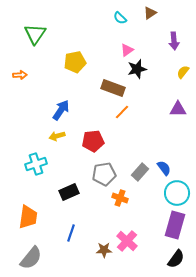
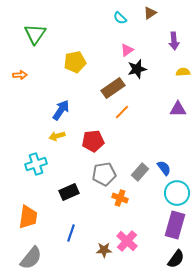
yellow semicircle: rotated 48 degrees clockwise
brown rectangle: rotated 55 degrees counterclockwise
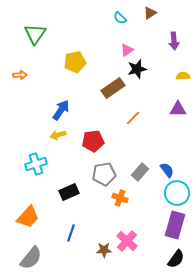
yellow semicircle: moved 4 px down
orange line: moved 11 px right, 6 px down
yellow arrow: moved 1 px right, 1 px up
blue semicircle: moved 3 px right, 2 px down
orange trapezoid: rotated 35 degrees clockwise
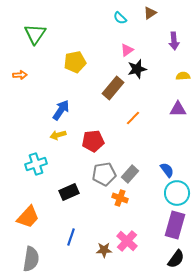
brown rectangle: rotated 15 degrees counterclockwise
gray rectangle: moved 10 px left, 2 px down
blue line: moved 4 px down
gray semicircle: moved 1 px down; rotated 30 degrees counterclockwise
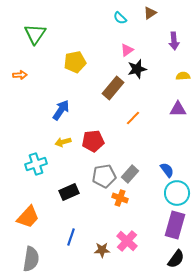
yellow arrow: moved 5 px right, 7 px down
gray pentagon: moved 2 px down
brown star: moved 2 px left
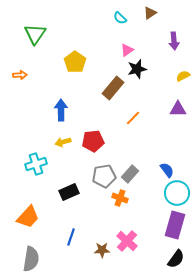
yellow pentagon: rotated 25 degrees counterclockwise
yellow semicircle: rotated 24 degrees counterclockwise
blue arrow: rotated 35 degrees counterclockwise
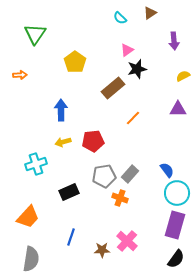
brown rectangle: rotated 10 degrees clockwise
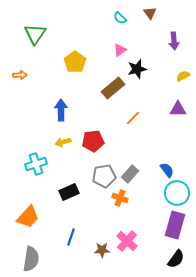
brown triangle: rotated 32 degrees counterclockwise
pink triangle: moved 7 px left
